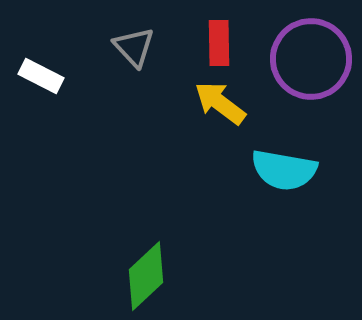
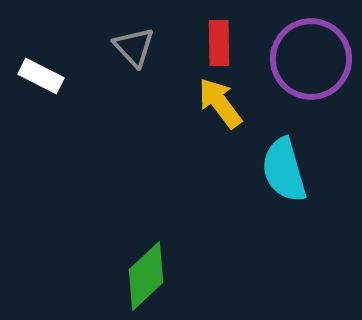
yellow arrow: rotated 16 degrees clockwise
cyan semicircle: rotated 64 degrees clockwise
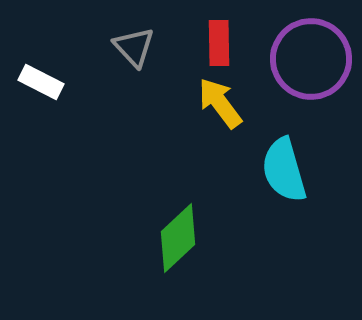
white rectangle: moved 6 px down
green diamond: moved 32 px right, 38 px up
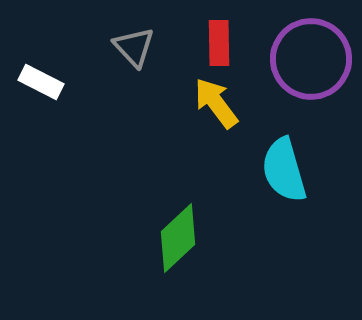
yellow arrow: moved 4 px left
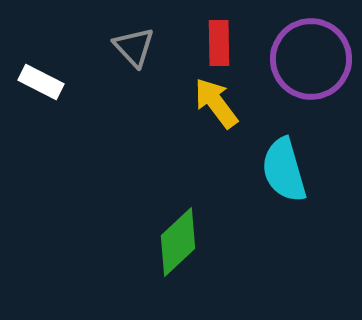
green diamond: moved 4 px down
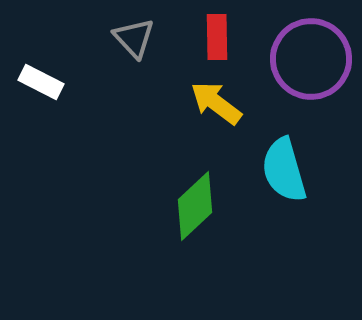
red rectangle: moved 2 px left, 6 px up
gray triangle: moved 9 px up
yellow arrow: rotated 16 degrees counterclockwise
green diamond: moved 17 px right, 36 px up
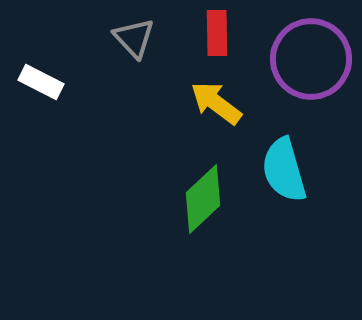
red rectangle: moved 4 px up
green diamond: moved 8 px right, 7 px up
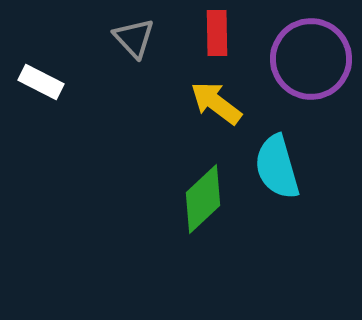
cyan semicircle: moved 7 px left, 3 px up
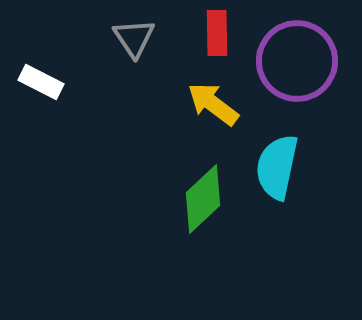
gray triangle: rotated 9 degrees clockwise
purple circle: moved 14 px left, 2 px down
yellow arrow: moved 3 px left, 1 px down
cyan semicircle: rotated 28 degrees clockwise
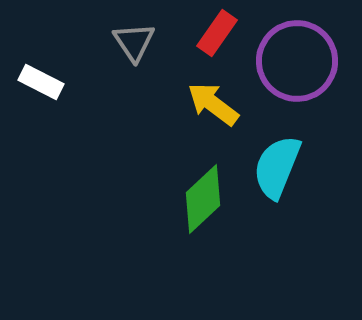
red rectangle: rotated 36 degrees clockwise
gray triangle: moved 4 px down
cyan semicircle: rotated 10 degrees clockwise
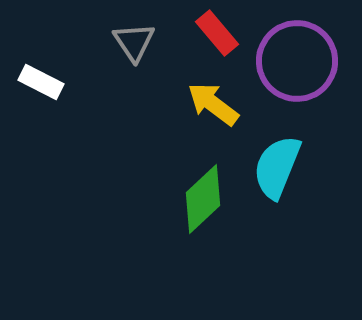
red rectangle: rotated 75 degrees counterclockwise
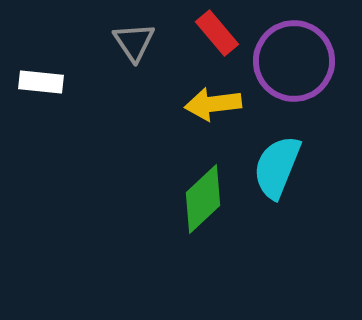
purple circle: moved 3 px left
white rectangle: rotated 21 degrees counterclockwise
yellow arrow: rotated 44 degrees counterclockwise
